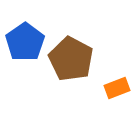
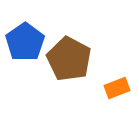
brown pentagon: moved 2 px left
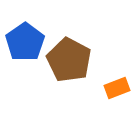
brown pentagon: moved 1 px down
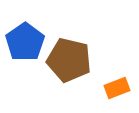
brown pentagon: rotated 15 degrees counterclockwise
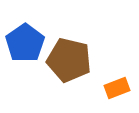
blue pentagon: moved 1 px down
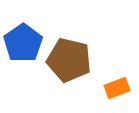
blue pentagon: moved 2 px left
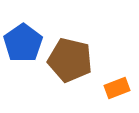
brown pentagon: moved 1 px right
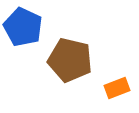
blue pentagon: moved 16 px up; rotated 12 degrees counterclockwise
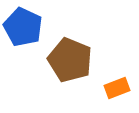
brown pentagon: rotated 9 degrees clockwise
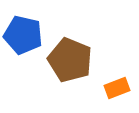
blue pentagon: moved 8 px down; rotated 12 degrees counterclockwise
